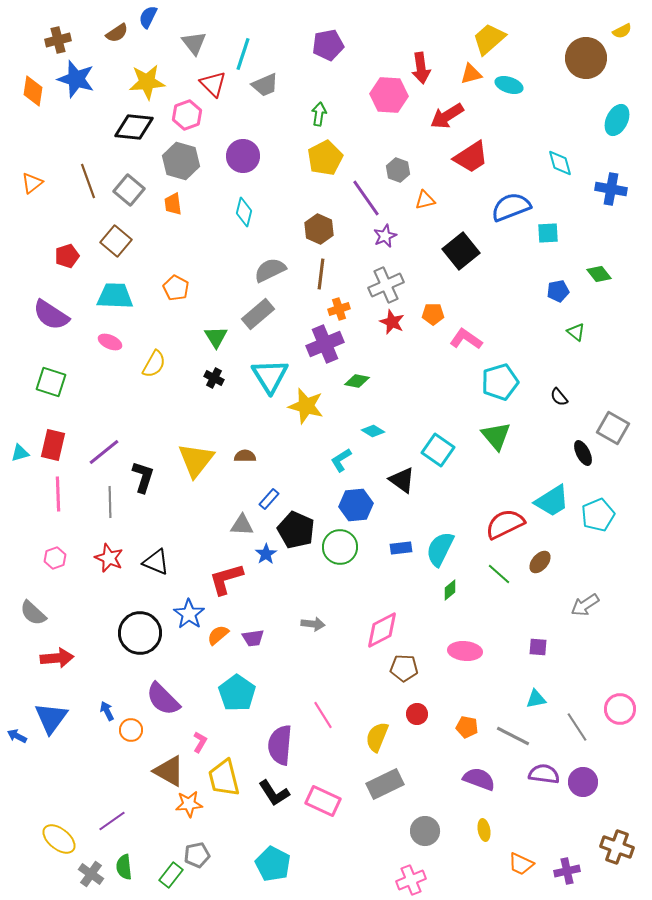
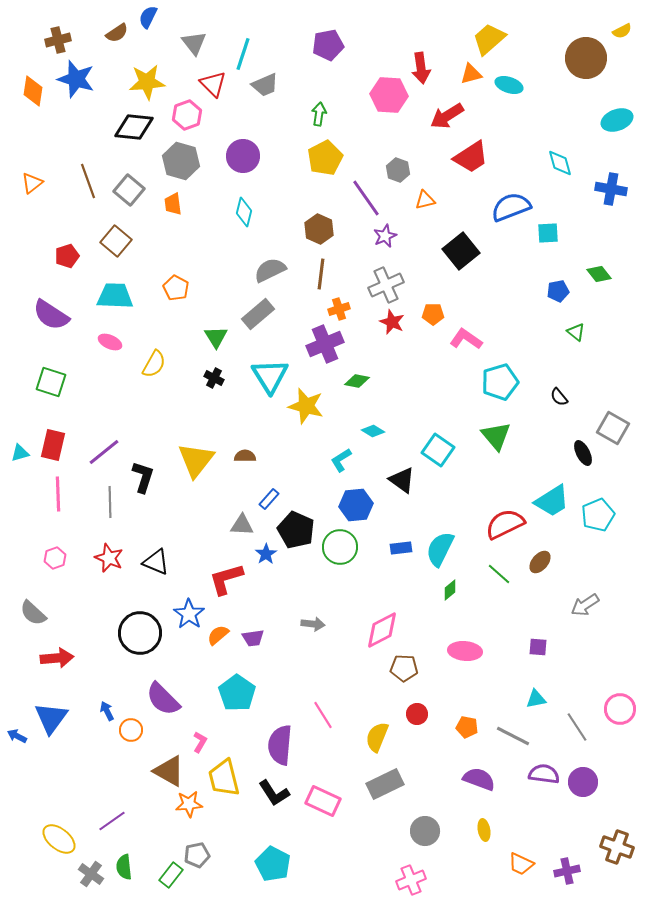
cyan ellipse at (617, 120): rotated 44 degrees clockwise
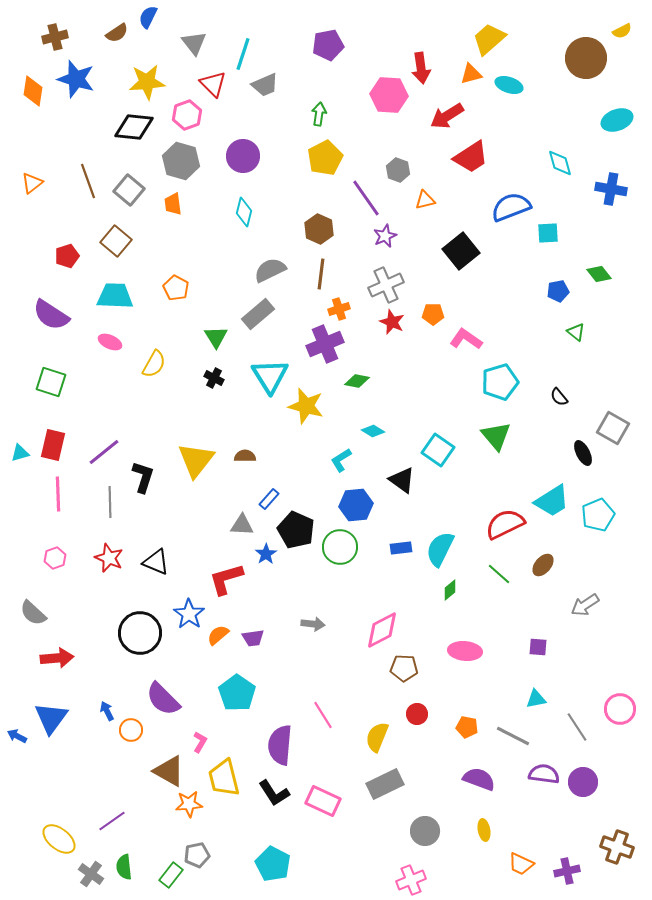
brown cross at (58, 40): moved 3 px left, 3 px up
brown ellipse at (540, 562): moved 3 px right, 3 px down
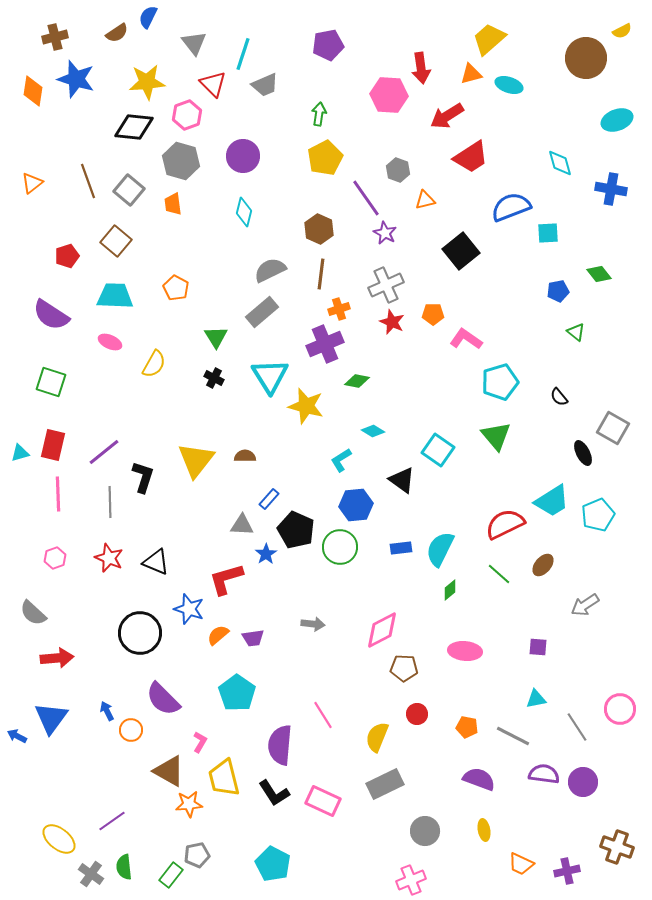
purple star at (385, 236): moved 3 px up; rotated 20 degrees counterclockwise
gray rectangle at (258, 314): moved 4 px right, 2 px up
blue star at (189, 614): moved 5 px up; rotated 16 degrees counterclockwise
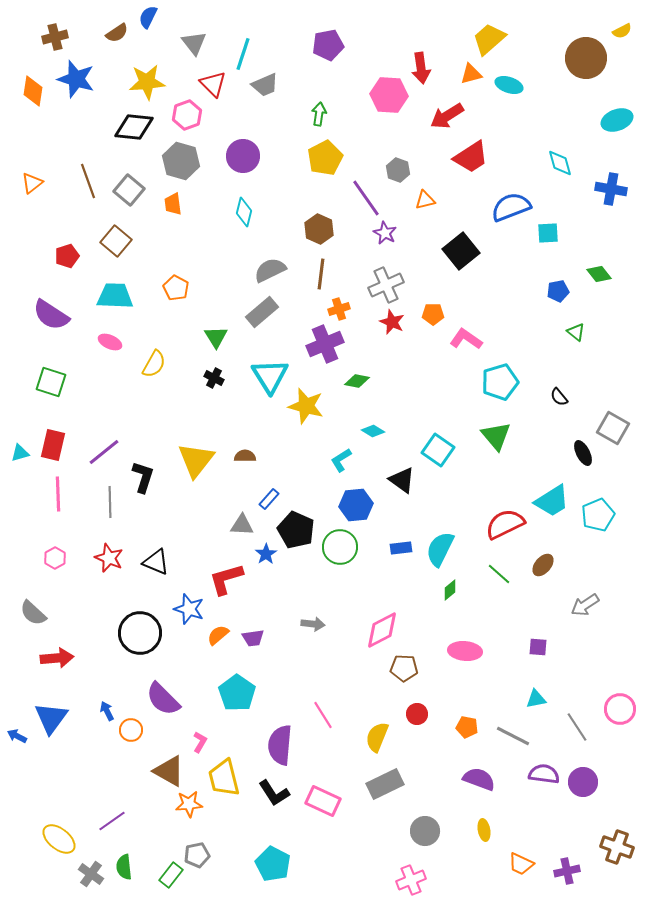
pink hexagon at (55, 558): rotated 10 degrees counterclockwise
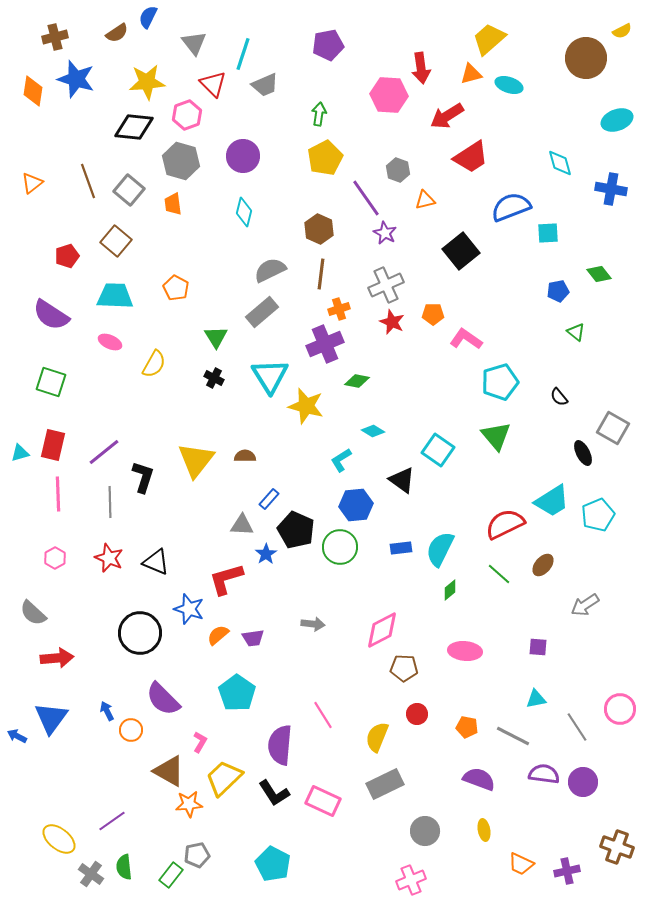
yellow trapezoid at (224, 778): rotated 60 degrees clockwise
